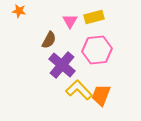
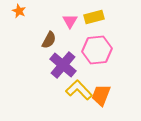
orange star: rotated 16 degrees clockwise
purple cross: moved 1 px right
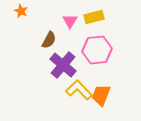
orange star: moved 2 px right
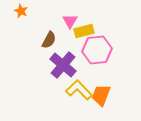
yellow rectangle: moved 10 px left, 14 px down
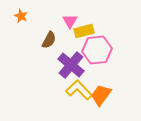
orange star: moved 5 px down
purple cross: moved 8 px right
orange trapezoid: rotated 15 degrees clockwise
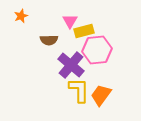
orange star: rotated 24 degrees clockwise
brown semicircle: rotated 60 degrees clockwise
yellow L-shape: rotated 44 degrees clockwise
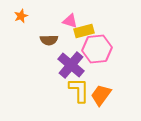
pink triangle: rotated 42 degrees counterclockwise
pink hexagon: moved 1 px up
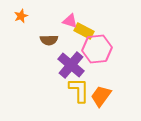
yellow rectangle: rotated 42 degrees clockwise
orange trapezoid: moved 1 px down
